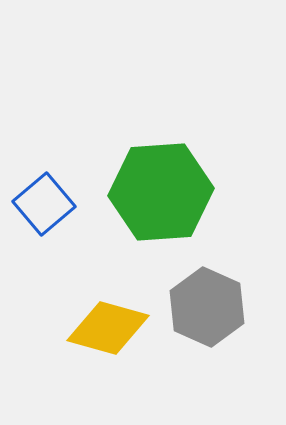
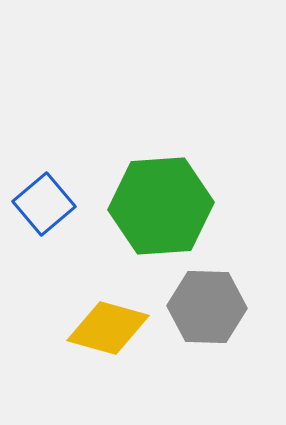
green hexagon: moved 14 px down
gray hexagon: rotated 22 degrees counterclockwise
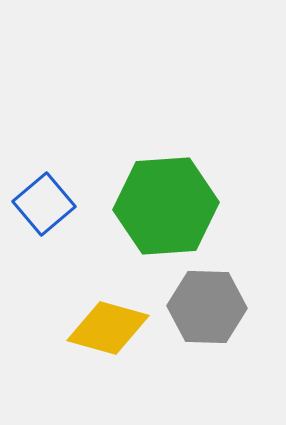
green hexagon: moved 5 px right
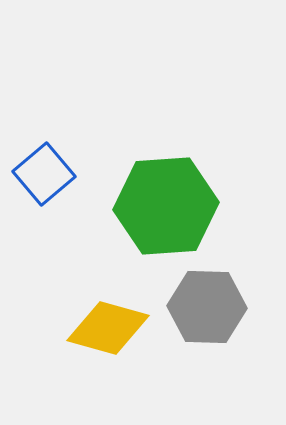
blue square: moved 30 px up
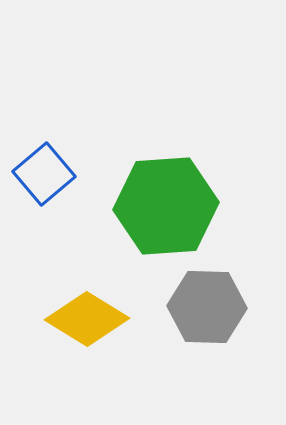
yellow diamond: moved 21 px left, 9 px up; rotated 16 degrees clockwise
